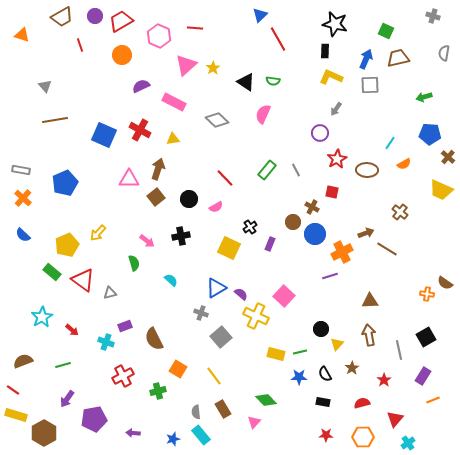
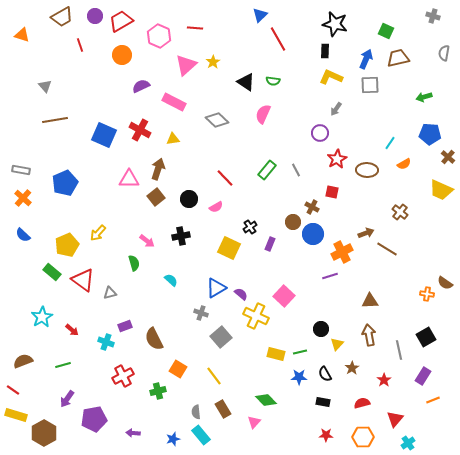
yellow star at (213, 68): moved 6 px up
blue circle at (315, 234): moved 2 px left
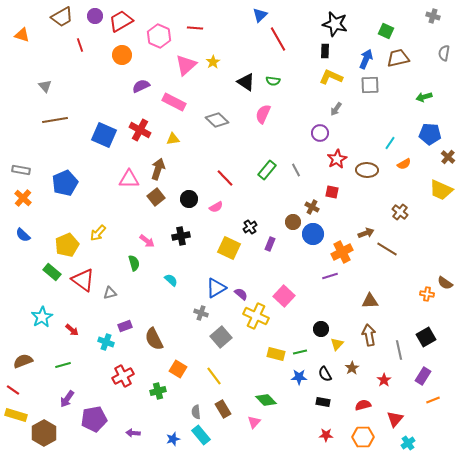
red semicircle at (362, 403): moved 1 px right, 2 px down
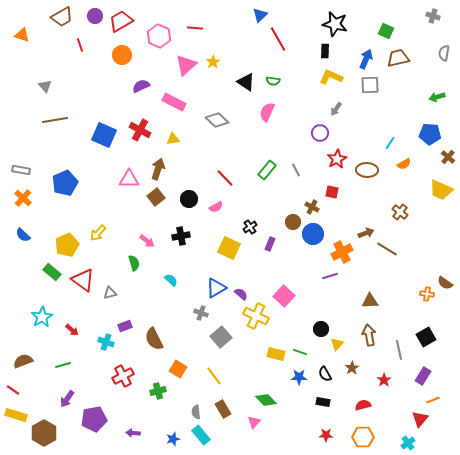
green arrow at (424, 97): moved 13 px right
pink semicircle at (263, 114): moved 4 px right, 2 px up
green line at (300, 352): rotated 32 degrees clockwise
red triangle at (395, 419): moved 25 px right
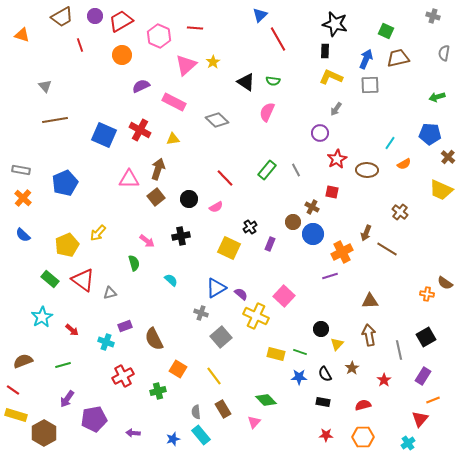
brown arrow at (366, 233): rotated 133 degrees clockwise
green rectangle at (52, 272): moved 2 px left, 7 px down
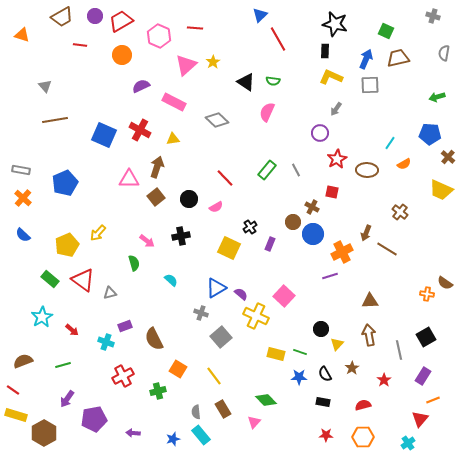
red line at (80, 45): rotated 64 degrees counterclockwise
brown arrow at (158, 169): moved 1 px left, 2 px up
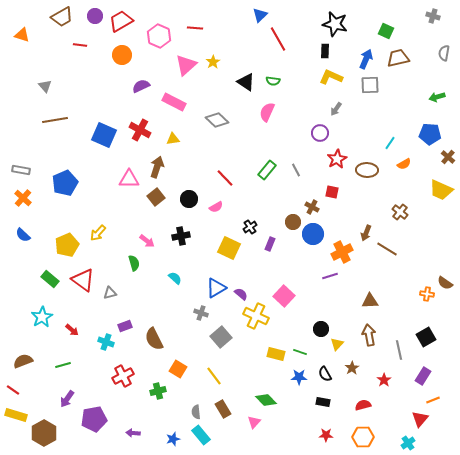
cyan semicircle at (171, 280): moved 4 px right, 2 px up
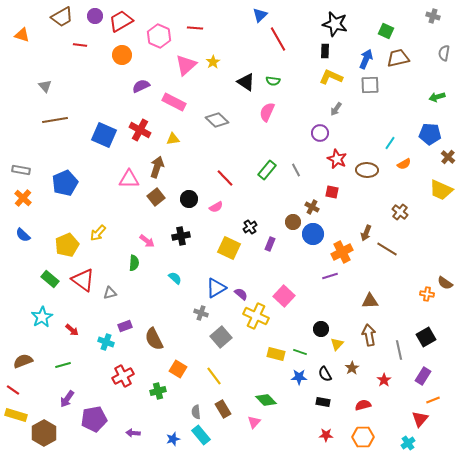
red star at (337, 159): rotated 18 degrees counterclockwise
green semicircle at (134, 263): rotated 21 degrees clockwise
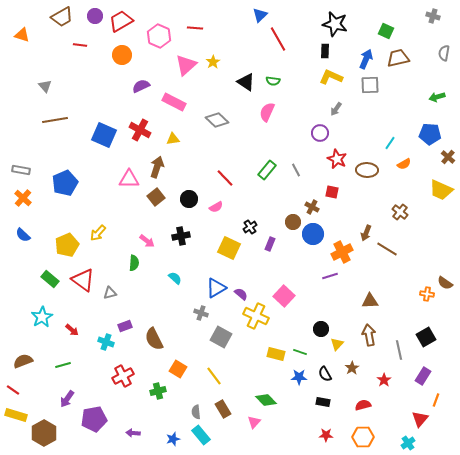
gray square at (221, 337): rotated 20 degrees counterclockwise
orange line at (433, 400): moved 3 px right; rotated 48 degrees counterclockwise
